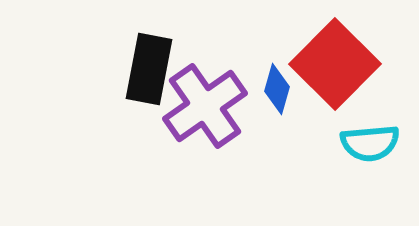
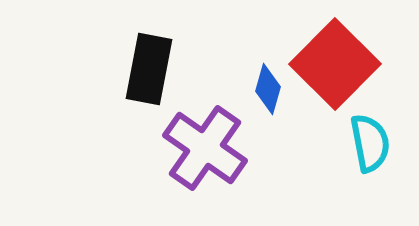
blue diamond: moved 9 px left
purple cross: moved 42 px down; rotated 20 degrees counterclockwise
cyan semicircle: rotated 96 degrees counterclockwise
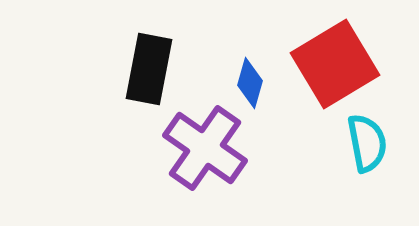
red square: rotated 14 degrees clockwise
blue diamond: moved 18 px left, 6 px up
cyan semicircle: moved 3 px left
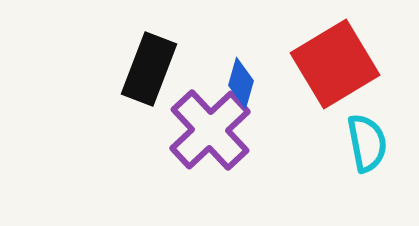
black rectangle: rotated 10 degrees clockwise
blue diamond: moved 9 px left
purple cross: moved 5 px right, 18 px up; rotated 12 degrees clockwise
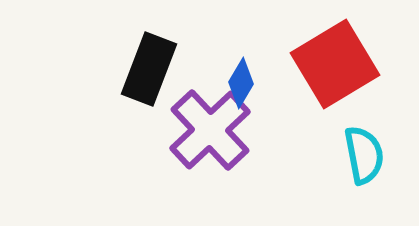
blue diamond: rotated 15 degrees clockwise
cyan semicircle: moved 3 px left, 12 px down
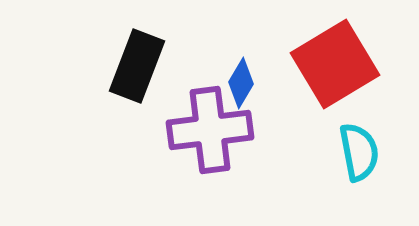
black rectangle: moved 12 px left, 3 px up
purple cross: rotated 36 degrees clockwise
cyan semicircle: moved 5 px left, 3 px up
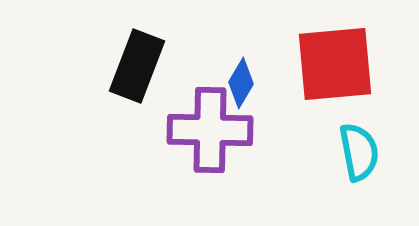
red square: rotated 26 degrees clockwise
purple cross: rotated 8 degrees clockwise
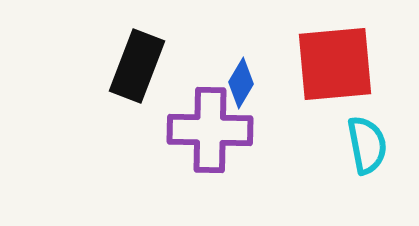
cyan semicircle: moved 8 px right, 7 px up
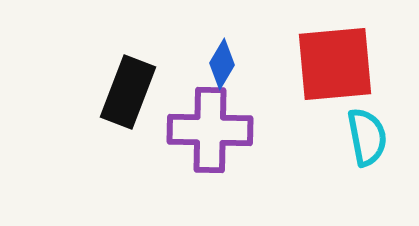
black rectangle: moved 9 px left, 26 px down
blue diamond: moved 19 px left, 19 px up
cyan semicircle: moved 8 px up
